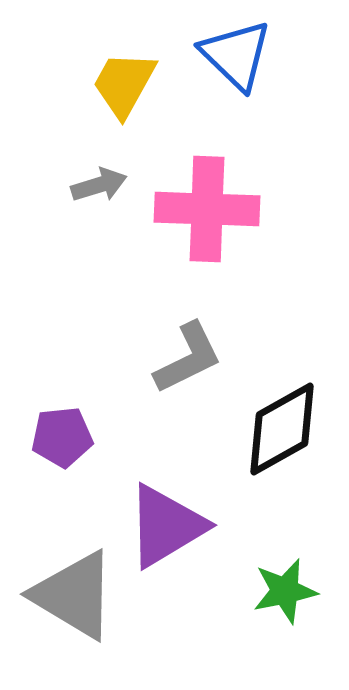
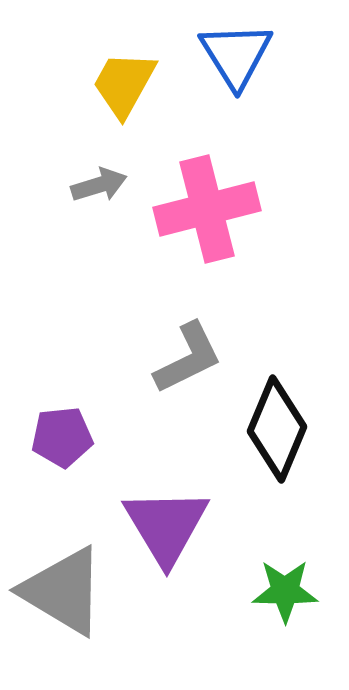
blue triangle: rotated 14 degrees clockwise
pink cross: rotated 16 degrees counterclockwise
black diamond: moved 5 px left; rotated 38 degrees counterclockwise
purple triangle: rotated 30 degrees counterclockwise
green star: rotated 12 degrees clockwise
gray triangle: moved 11 px left, 4 px up
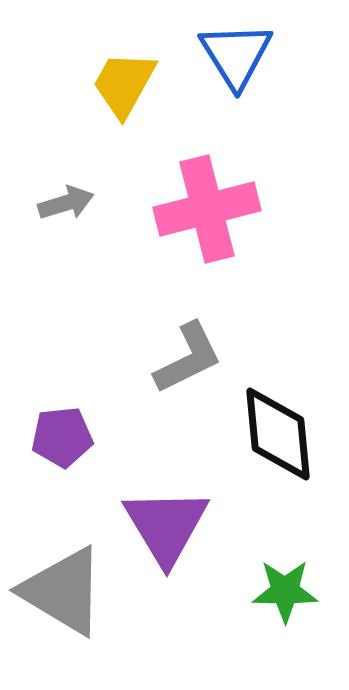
gray arrow: moved 33 px left, 18 px down
black diamond: moved 1 px right, 5 px down; rotated 28 degrees counterclockwise
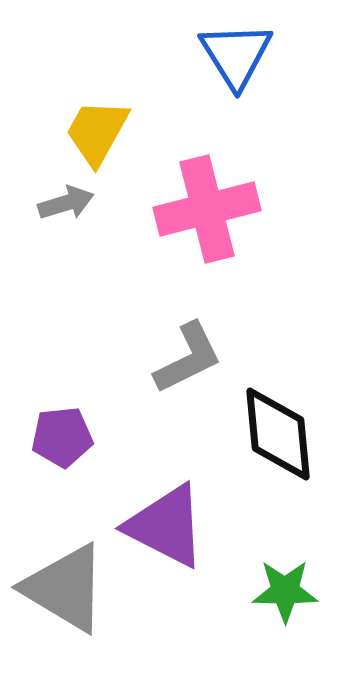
yellow trapezoid: moved 27 px left, 48 px down
purple triangle: rotated 32 degrees counterclockwise
gray triangle: moved 2 px right, 3 px up
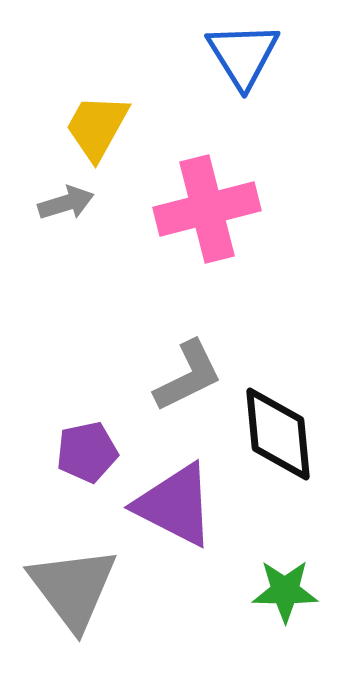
blue triangle: moved 7 px right
yellow trapezoid: moved 5 px up
gray L-shape: moved 18 px down
purple pentagon: moved 25 px right, 15 px down; rotated 6 degrees counterclockwise
purple triangle: moved 9 px right, 21 px up
gray triangle: moved 8 px right; rotated 22 degrees clockwise
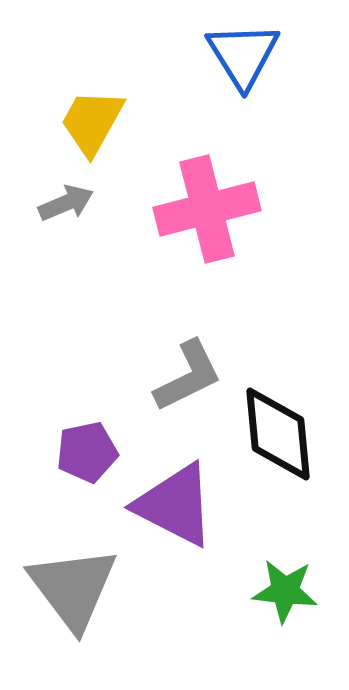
yellow trapezoid: moved 5 px left, 5 px up
gray arrow: rotated 6 degrees counterclockwise
green star: rotated 6 degrees clockwise
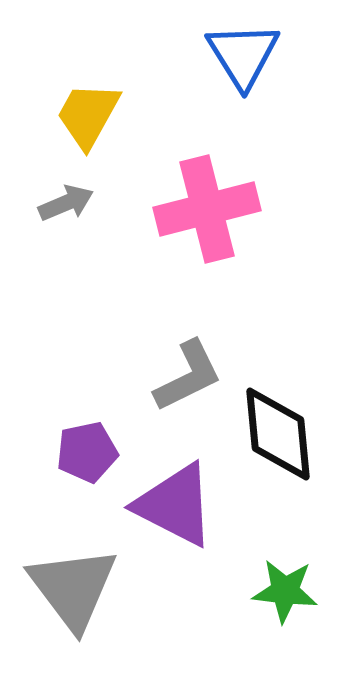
yellow trapezoid: moved 4 px left, 7 px up
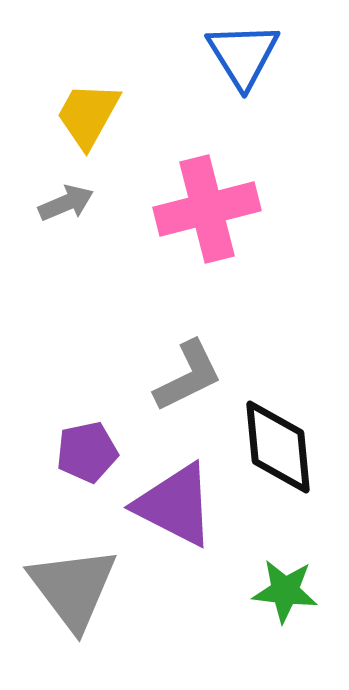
black diamond: moved 13 px down
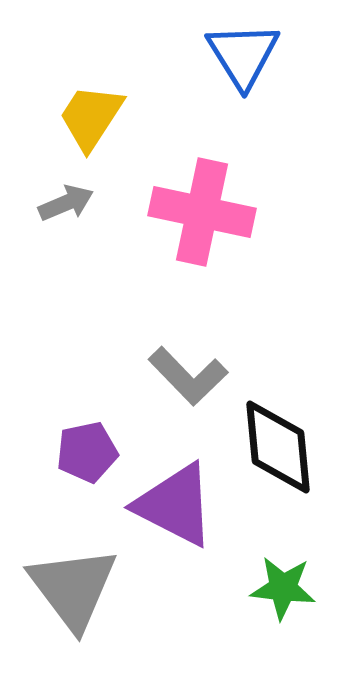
yellow trapezoid: moved 3 px right, 2 px down; rotated 4 degrees clockwise
pink cross: moved 5 px left, 3 px down; rotated 26 degrees clockwise
gray L-shape: rotated 72 degrees clockwise
green star: moved 2 px left, 3 px up
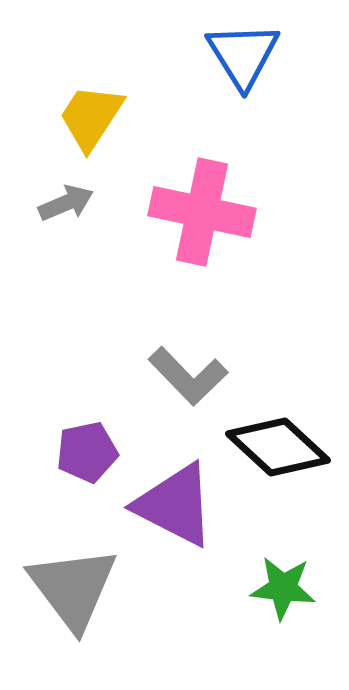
black diamond: rotated 42 degrees counterclockwise
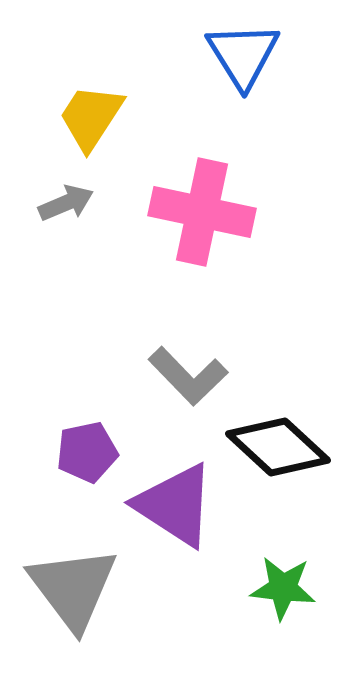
purple triangle: rotated 6 degrees clockwise
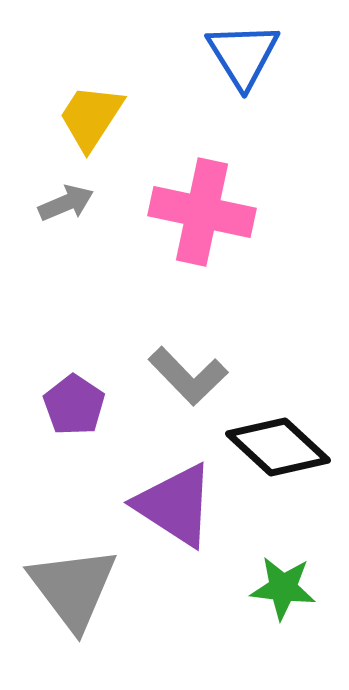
purple pentagon: moved 13 px left, 47 px up; rotated 26 degrees counterclockwise
